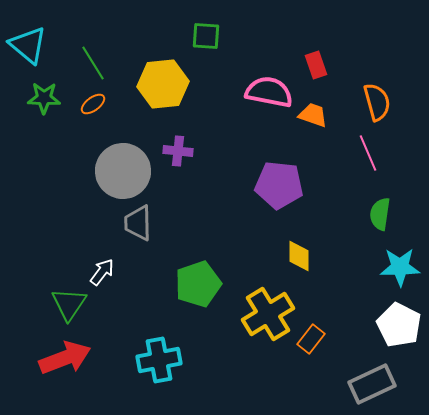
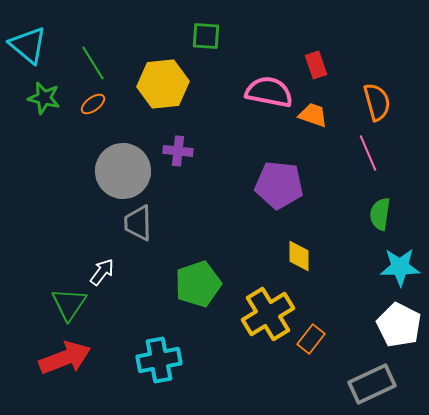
green star: rotated 12 degrees clockwise
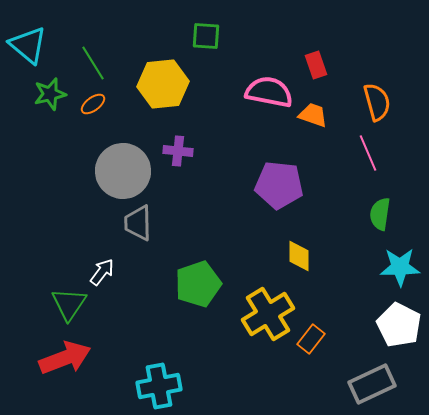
green star: moved 6 px right, 4 px up; rotated 28 degrees counterclockwise
cyan cross: moved 26 px down
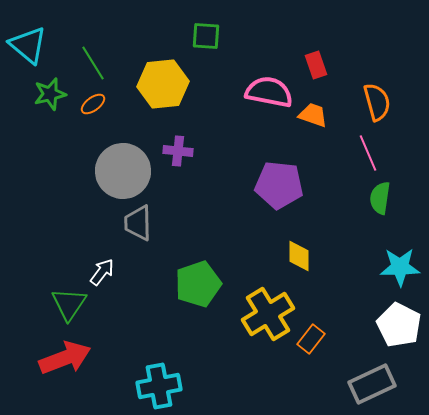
green semicircle: moved 16 px up
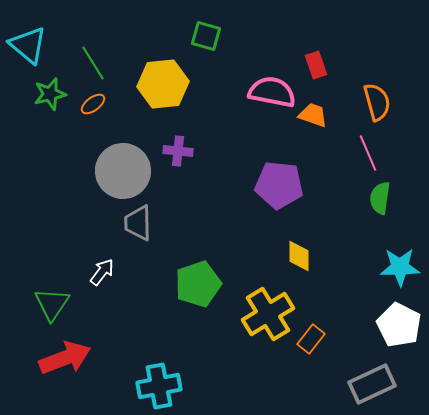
green square: rotated 12 degrees clockwise
pink semicircle: moved 3 px right
green triangle: moved 17 px left
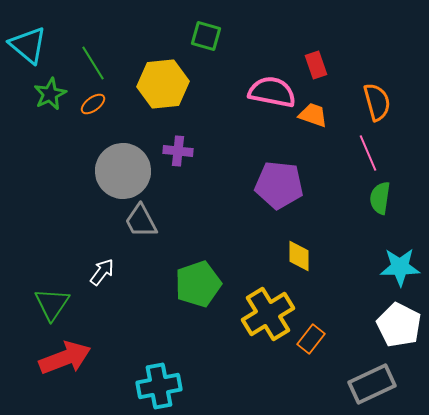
green star: rotated 12 degrees counterclockwise
gray trapezoid: moved 3 px right, 2 px up; rotated 27 degrees counterclockwise
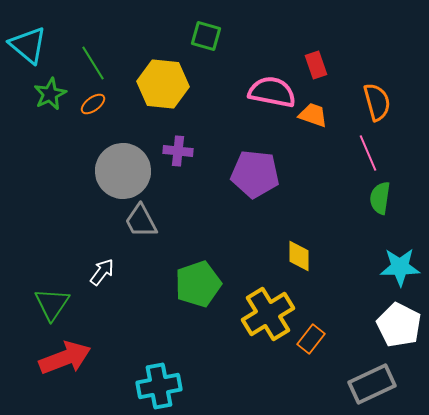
yellow hexagon: rotated 12 degrees clockwise
purple pentagon: moved 24 px left, 11 px up
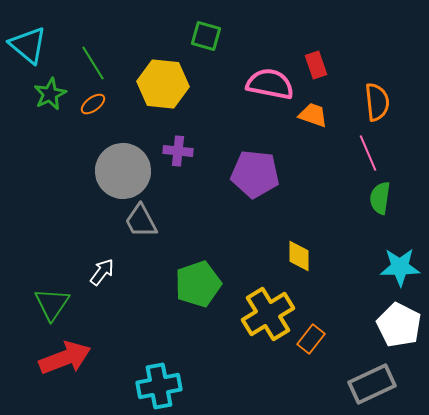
pink semicircle: moved 2 px left, 8 px up
orange semicircle: rotated 9 degrees clockwise
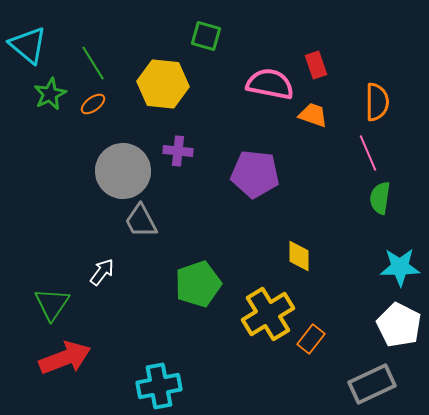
orange semicircle: rotated 6 degrees clockwise
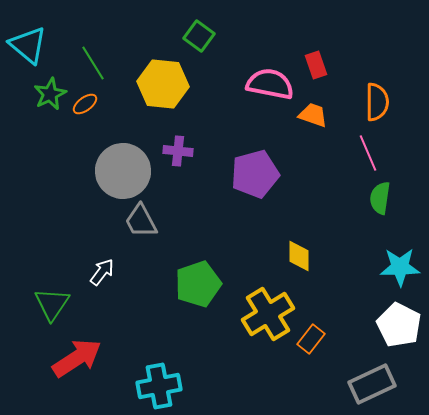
green square: moved 7 px left; rotated 20 degrees clockwise
orange ellipse: moved 8 px left
purple pentagon: rotated 21 degrees counterclockwise
red arrow: moved 12 px right; rotated 12 degrees counterclockwise
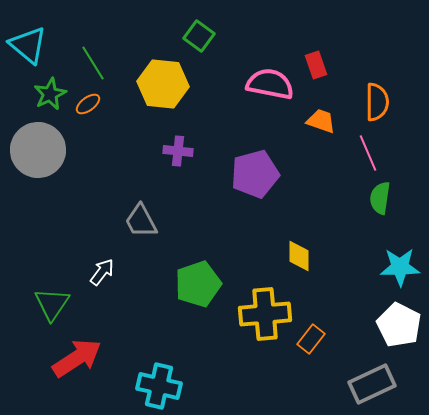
orange ellipse: moved 3 px right
orange trapezoid: moved 8 px right, 6 px down
gray circle: moved 85 px left, 21 px up
yellow cross: moved 3 px left; rotated 27 degrees clockwise
cyan cross: rotated 24 degrees clockwise
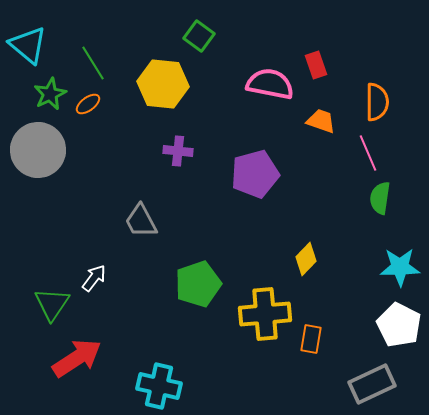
yellow diamond: moved 7 px right, 3 px down; rotated 44 degrees clockwise
white arrow: moved 8 px left, 6 px down
orange rectangle: rotated 28 degrees counterclockwise
